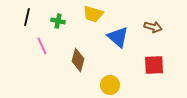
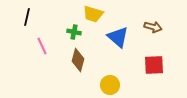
green cross: moved 16 px right, 11 px down
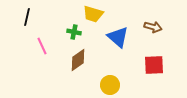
brown diamond: rotated 40 degrees clockwise
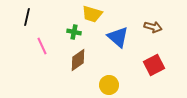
yellow trapezoid: moved 1 px left
red square: rotated 25 degrees counterclockwise
yellow circle: moved 1 px left
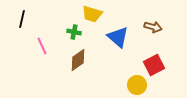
black line: moved 5 px left, 2 px down
yellow circle: moved 28 px right
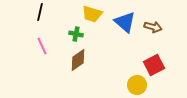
black line: moved 18 px right, 7 px up
green cross: moved 2 px right, 2 px down
blue triangle: moved 7 px right, 15 px up
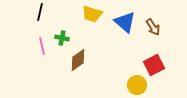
brown arrow: rotated 42 degrees clockwise
green cross: moved 14 px left, 4 px down
pink line: rotated 12 degrees clockwise
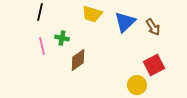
blue triangle: rotated 35 degrees clockwise
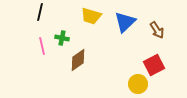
yellow trapezoid: moved 1 px left, 2 px down
brown arrow: moved 4 px right, 3 px down
yellow circle: moved 1 px right, 1 px up
